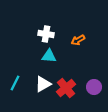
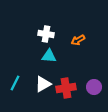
red cross: rotated 30 degrees clockwise
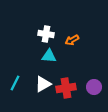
orange arrow: moved 6 px left
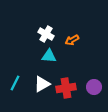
white cross: rotated 21 degrees clockwise
white triangle: moved 1 px left
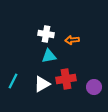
white cross: rotated 21 degrees counterclockwise
orange arrow: rotated 24 degrees clockwise
cyan triangle: rotated 14 degrees counterclockwise
cyan line: moved 2 px left, 2 px up
red cross: moved 9 px up
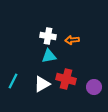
white cross: moved 2 px right, 2 px down
red cross: rotated 24 degrees clockwise
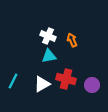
white cross: rotated 14 degrees clockwise
orange arrow: rotated 72 degrees clockwise
purple circle: moved 2 px left, 2 px up
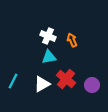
cyan triangle: moved 1 px down
red cross: rotated 24 degrees clockwise
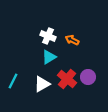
orange arrow: rotated 40 degrees counterclockwise
cyan triangle: rotated 21 degrees counterclockwise
red cross: moved 1 px right
purple circle: moved 4 px left, 8 px up
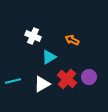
white cross: moved 15 px left
purple circle: moved 1 px right
cyan line: rotated 49 degrees clockwise
